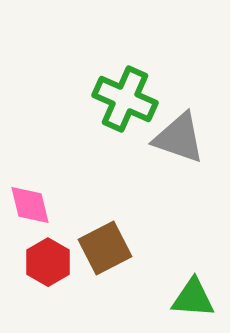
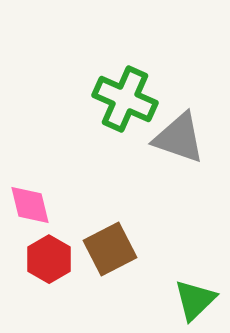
brown square: moved 5 px right, 1 px down
red hexagon: moved 1 px right, 3 px up
green triangle: moved 2 px right, 2 px down; rotated 48 degrees counterclockwise
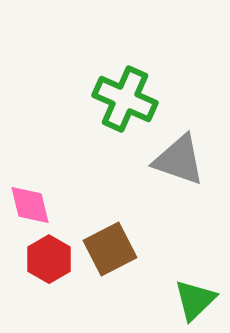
gray triangle: moved 22 px down
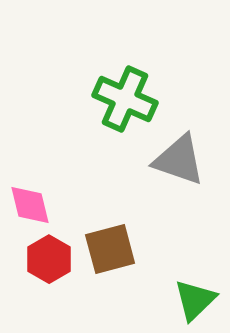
brown square: rotated 12 degrees clockwise
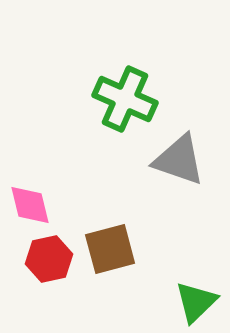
red hexagon: rotated 18 degrees clockwise
green triangle: moved 1 px right, 2 px down
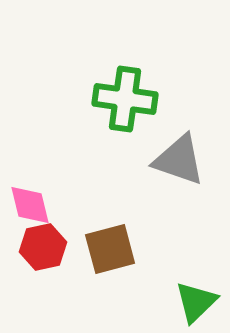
green cross: rotated 16 degrees counterclockwise
red hexagon: moved 6 px left, 12 px up
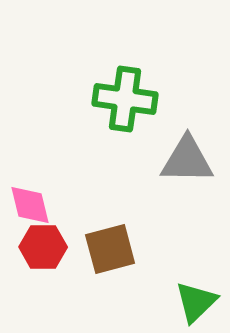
gray triangle: moved 8 px right; rotated 18 degrees counterclockwise
red hexagon: rotated 12 degrees clockwise
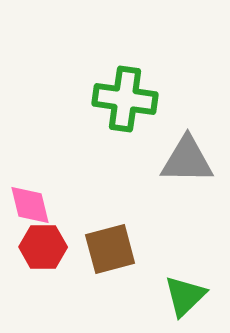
green triangle: moved 11 px left, 6 px up
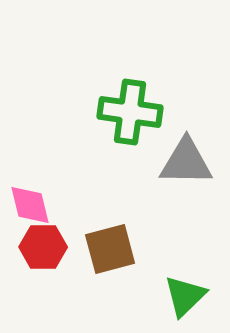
green cross: moved 5 px right, 13 px down
gray triangle: moved 1 px left, 2 px down
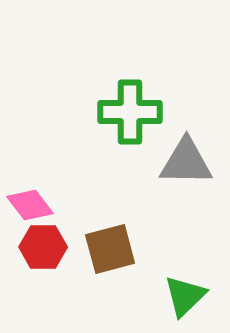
green cross: rotated 8 degrees counterclockwise
pink diamond: rotated 24 degrees counterclockwise
